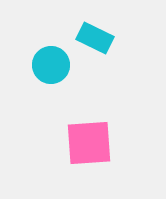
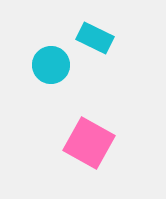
pink square: rotated 33 degrees clockwise
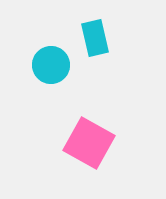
cyan rectangle: rotated 51 degrees clockwise
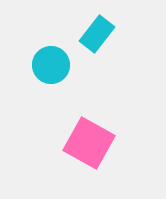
cyan rectangle: moved 2 px right, 4 px up; rotated 51 degrees clockwise
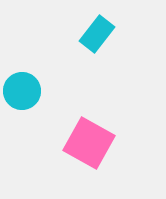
cyan circle: moved 29 px left, 26 px down
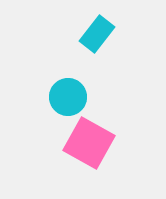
cyan circle: moved 46 px right, 6 px down
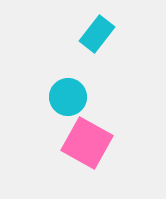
pink square: moved 2 px left
